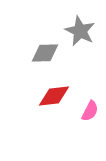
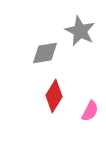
gray diamond: rotated 8 degrees counterclockwise
red diamond: rotated 52 degrees counterclockwise
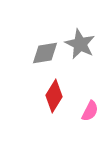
gray star: moved 13 px down
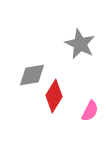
gray diamond: moved 13 px left, 22 px down
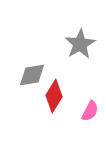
gray star: rotated 16 degrees clockwise
